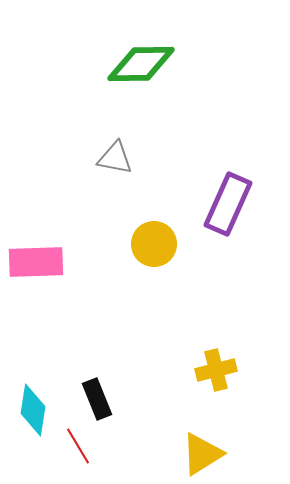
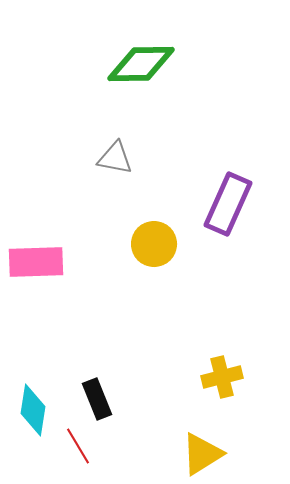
yellow cross: moved 6 px right, 7 px down
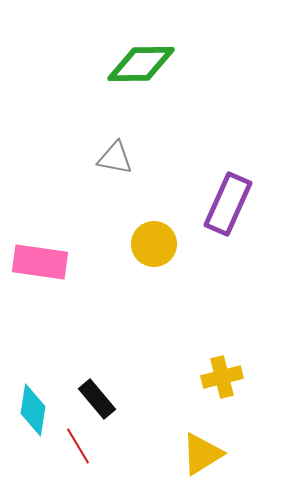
pink rectangle: moved 4 px right; rotated 10 degrees clockwise
black rectangle: rotated 18 degrees counterclockwise
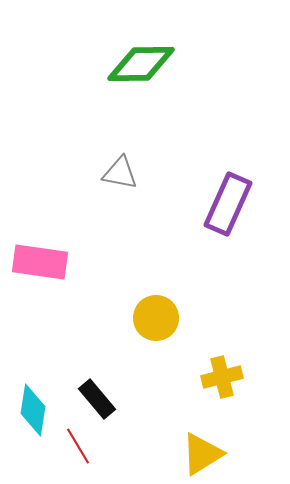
gray triangle: moved 5 px right, 15 px down
yellow circle: moved 2 px right, 74 px down
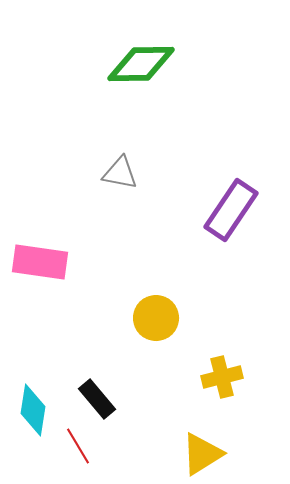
purple rectangle: moved 3 px right, 6 px down; rotated 10 degrees clockwise
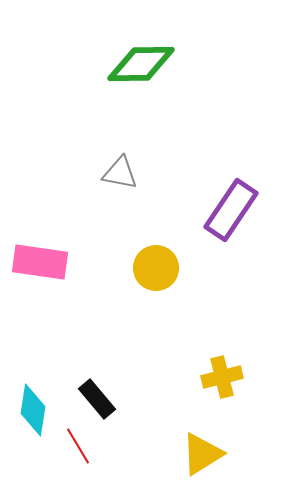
yellow circle: moved 50 px up
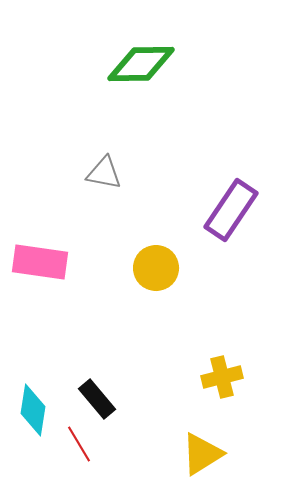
gray triangle: moved 16 px left
red line: moved 1 px right, 2 px up
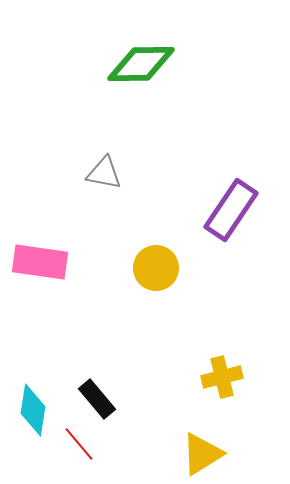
red line: rotated 9 degrees counterclockwise
